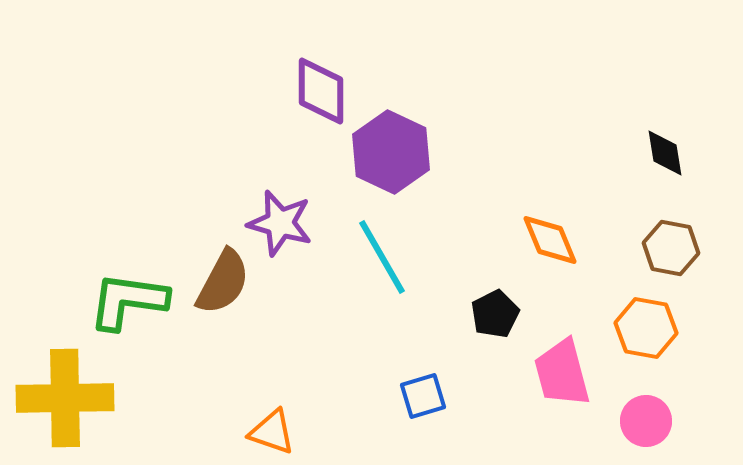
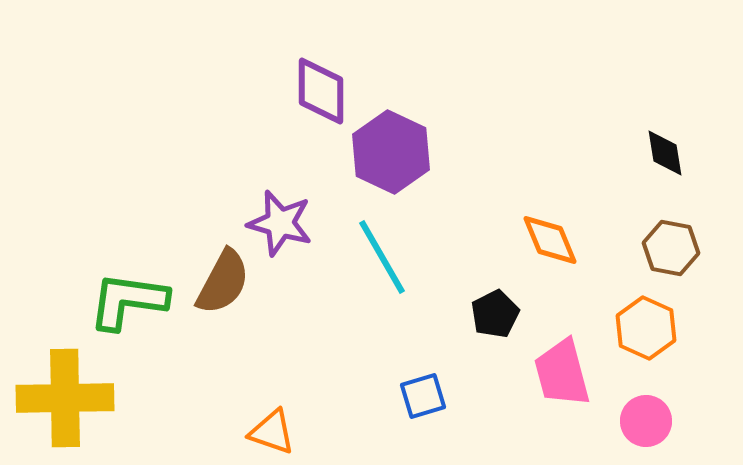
orange hexagon: rotated 14 degrees clockwise
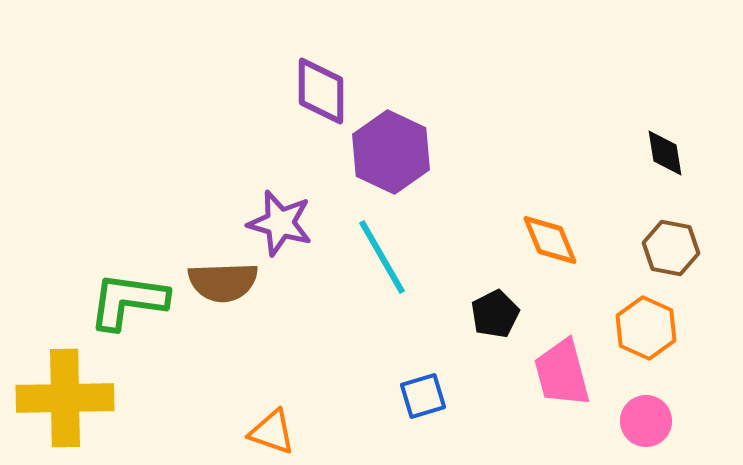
brown semicircle: rotated 60 degrees clockwise
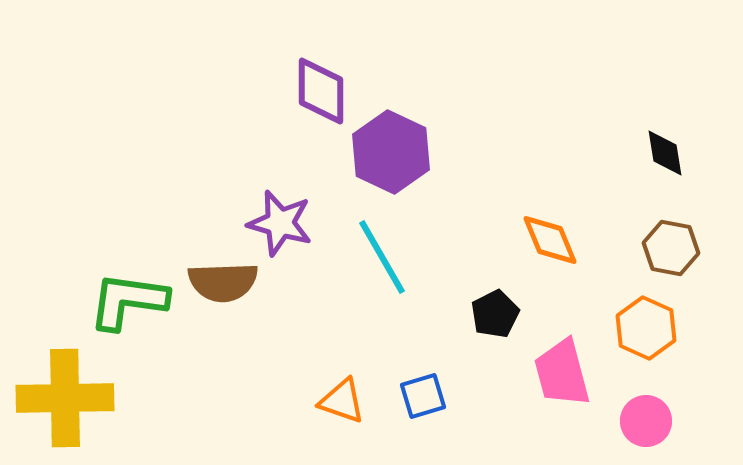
orange triangle: moved 70 px right, 31 px up
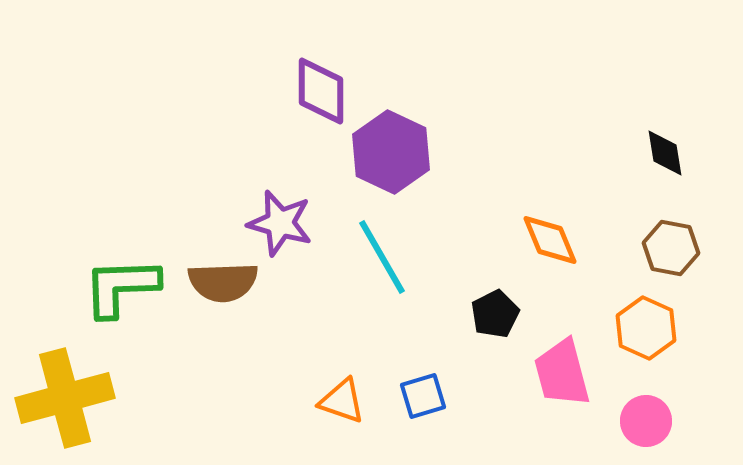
green L-shape: moved 7 px left, 14 px up; rotated 10 degrees counterclockwise
yellow cross: rotated 14 degrees counterclockwise
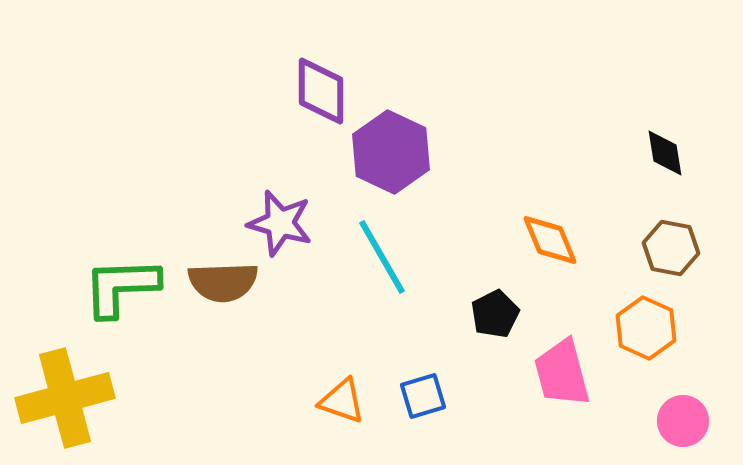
pink circle: moved 37 px right
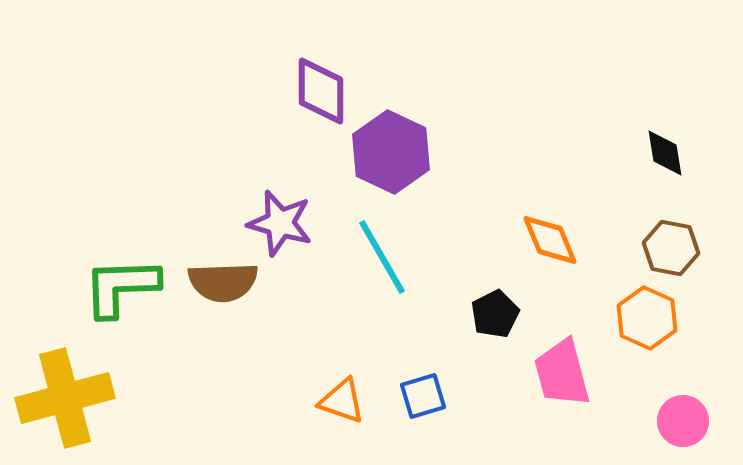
orange hexagon: moved 1 px right, 10 px up
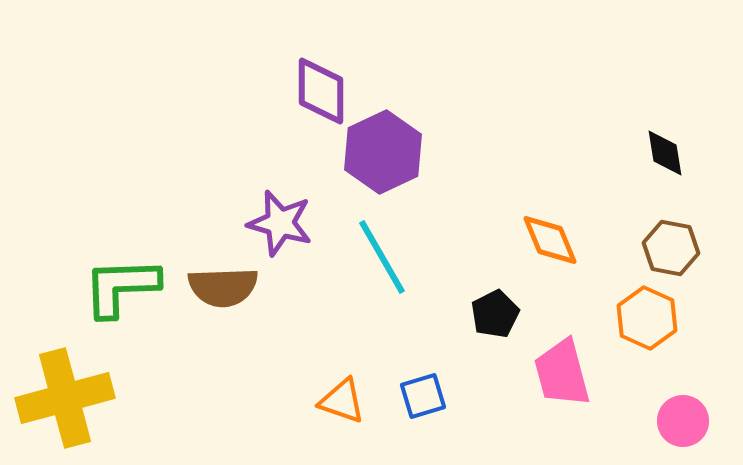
purple hexagon: moved 8 px left; rotated 10 degrees clockwise
brown semicircle: moved 5 px down
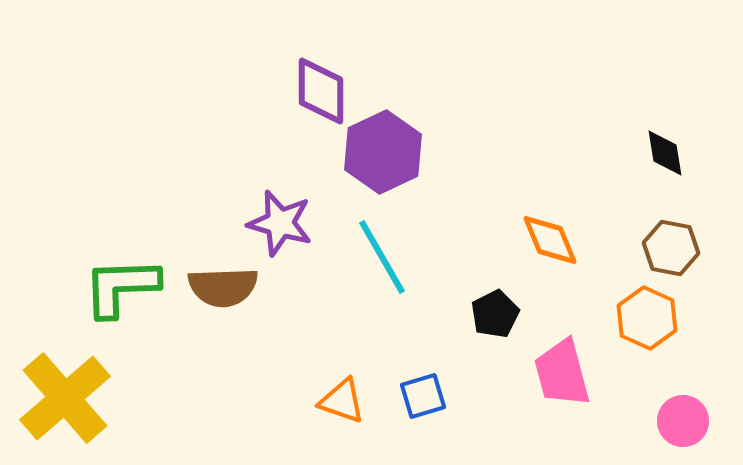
yellow cross: rotated 26 degrees counterclockwise
